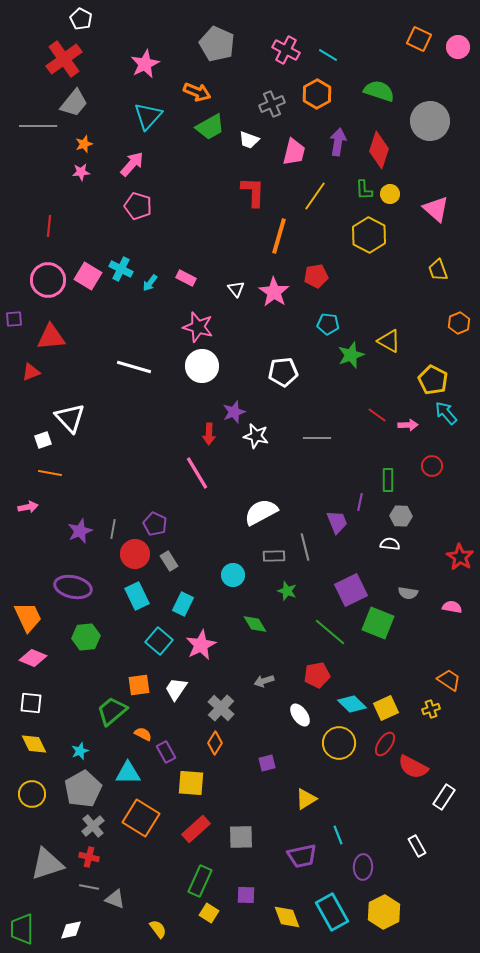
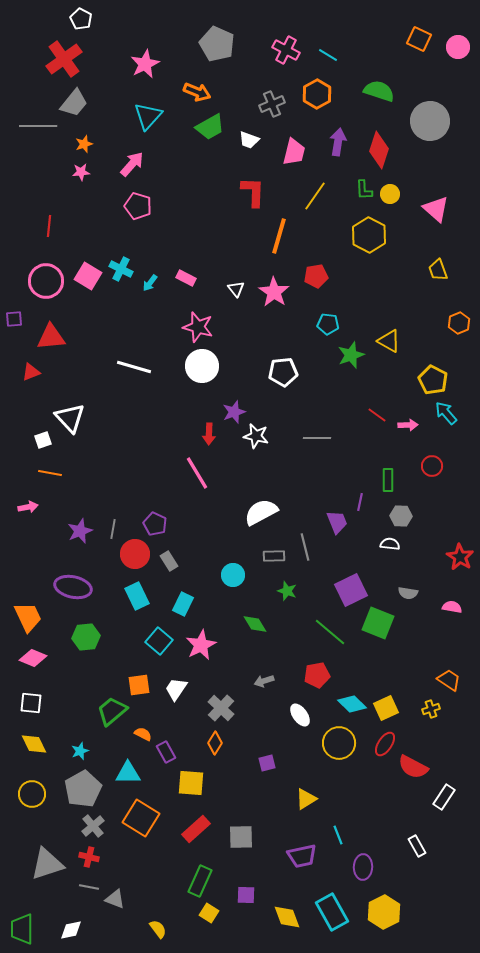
pink circle at (48, 280): moved 2 px left, 1 px down
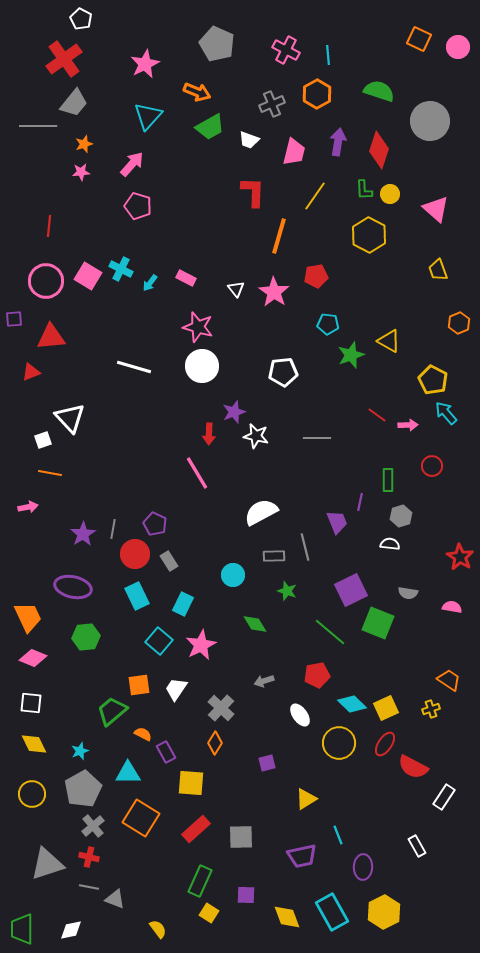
cyan line at (328, 55): rotated 54 degrees clockwise
gray hexagon at (401, 516): rotated 20 degrees counterclockwise
purple star at (80, 531): moved 3 px right, 3 px down; rotated 10 degrees counterclockwise
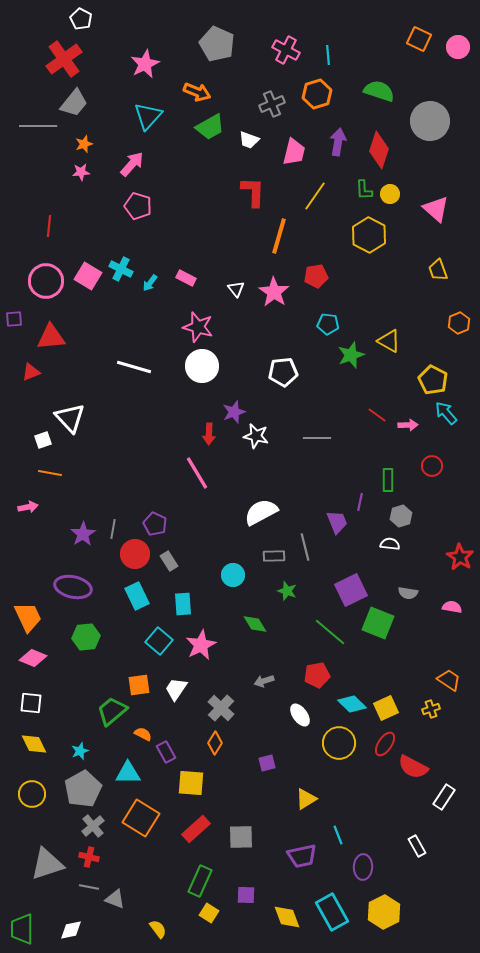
orange hexagon at (317, 94): rotated 12 degrees clockwise
cyan rectangle at (183, 604): rotated 30 degrees counterclockwise
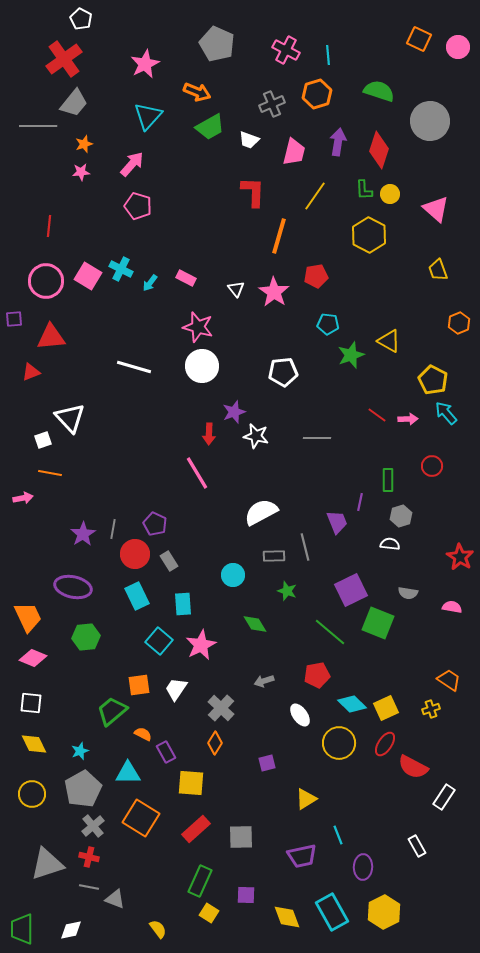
pink arrow at (408, 425): moved 6 px up
pink arrow at (28, 507): moved 5 px left, 9 px up
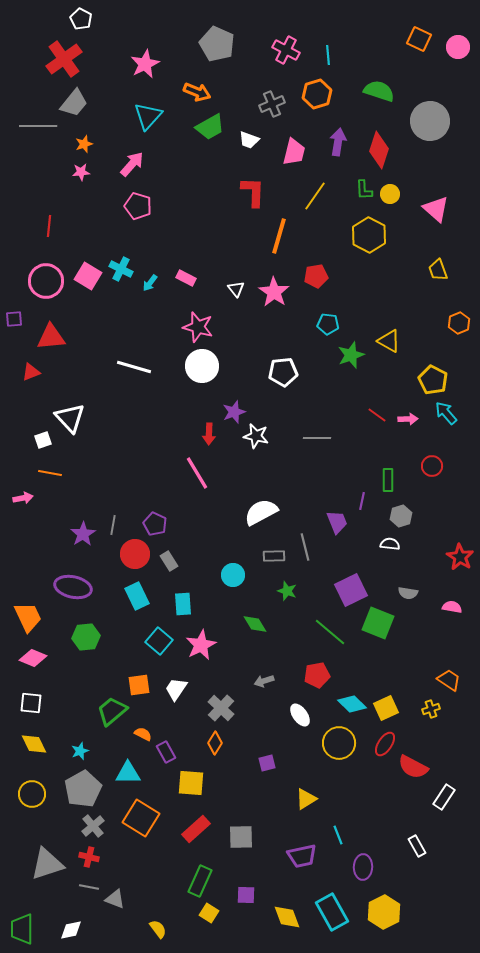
purple line at (360, 502): moved 2 px right, 1 px up
gray line at (113, 529): moved 4 px up
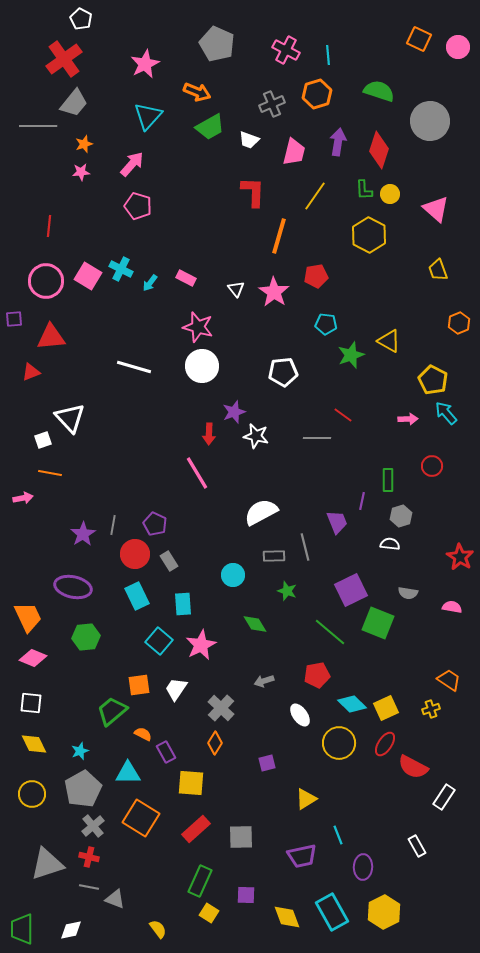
cyan pentagon at (328, 324): moved 2 px left
red line at (377, 415): moved 34 px left
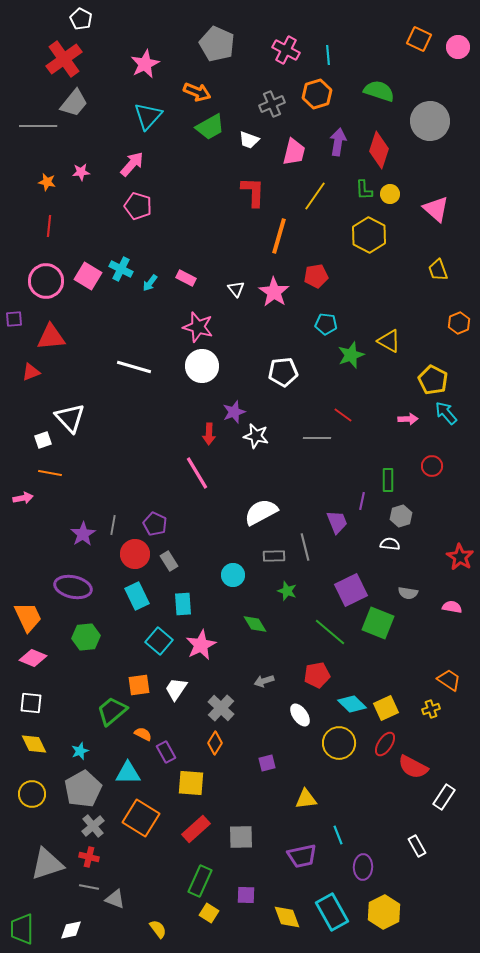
orange star at (84, 144): moved 37 px left, 38 px down; rotated 30 degrees clockwise
yellow triangle at (306, 799): rotated 25 degrees clockwise
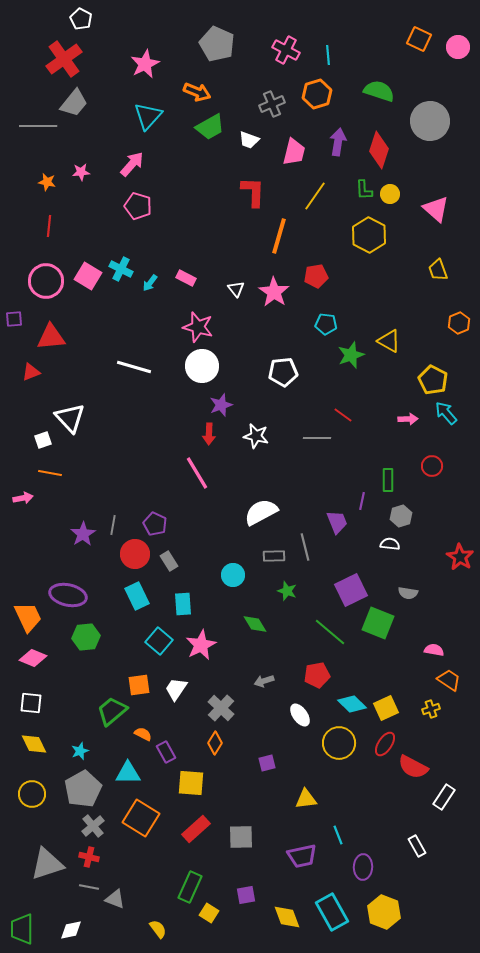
purple star at (234, 412): moved 13 px left, 7 px up
purple ellipse at (73, 587): moved 5 px left, 8 px down
pink semicircle at (452, 607): moved 18 px left, 43 px down
green rectangle at (200, 881): moved 10 px left, 6 px down
purple square at (246, 895): rotated 12 degrees counterclockwise
yellow hexagon at (384, 912): rotated 12 degrees counterclockwise
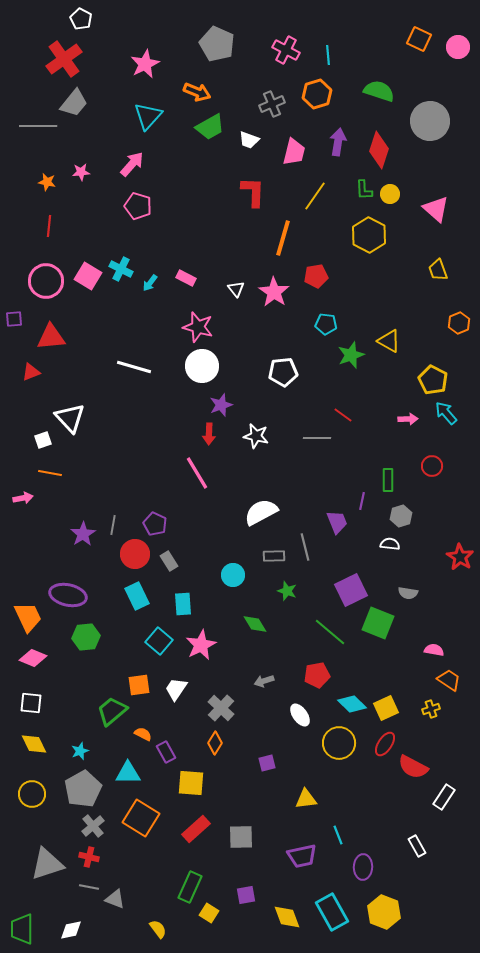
orange line at (279, 236): moved 4 px right, 2 px down
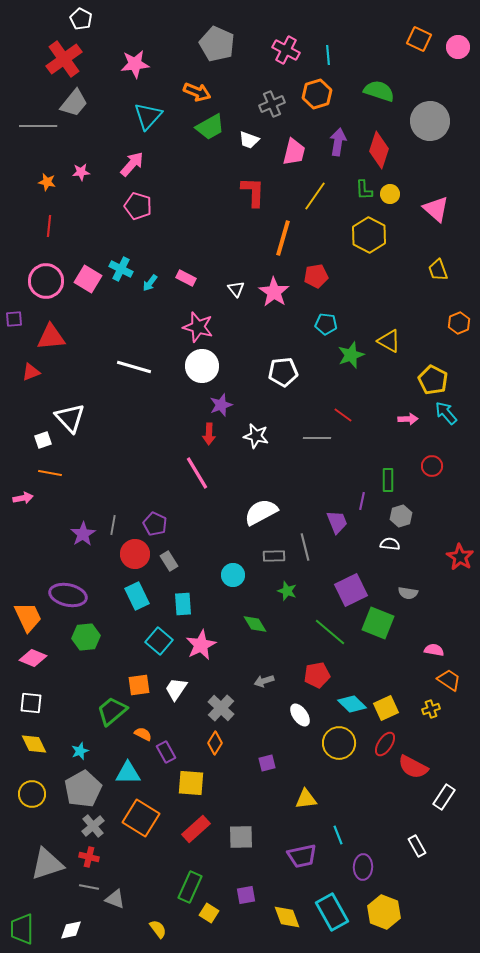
pink star at (145, 64): moved 10 px left; rotated 20 degrees clockwise
pink square at (88, 276): moved 3 px down
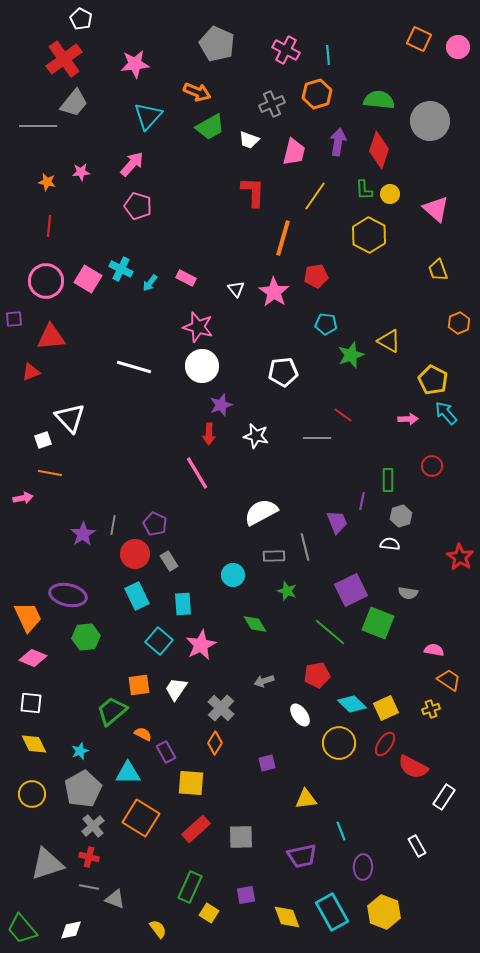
green semicircle at (379, 91): moved 9 px down; rotated 12 degrees counterclockwise
cyan line at (338, 835): moved 3 px right, 4 px up
green trapezoid at (22, 929): rotated 40 degrees counterclockwise
